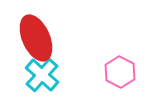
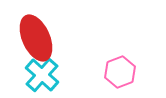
pink hexagon: rotated 12 degrees clockwise
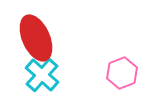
pink hexagon: moved 2 px right, 1 px down
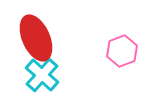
pink hexagon: moved 22 px up
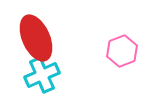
cyan cross: rotated 24 degrees clockwise
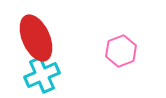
pink hexagon: moved 1 px left
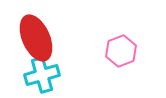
cyan cross: rotated 8 degrees clockwise
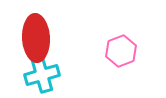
red ellipse: rotated 21 degrees clockwise
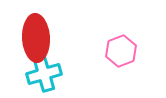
cyan cross: moved 2 px right, 1 px up
